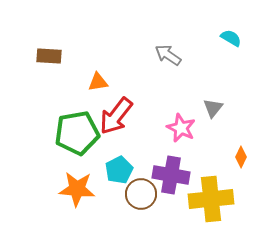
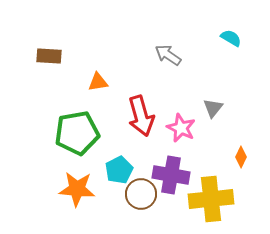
red arrow: moved 25 px right; rotated 54 degrees counterclockwise
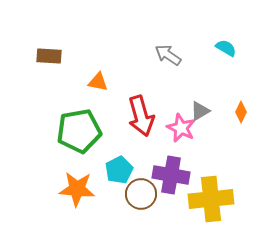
cyan semicircle: moved 5 px left, 10 px down
orange triangle: rotated 20 degrees clockwise
gray triangle: moved 13 px left, 3 px down; rotated 20 degrees clockwise
green pentagon: moved 2 px right, 2 px up
orange diamond: moved 45 px up
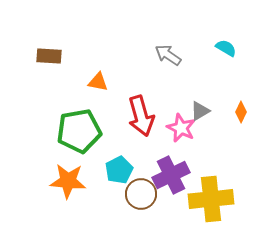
purple cross: rotated 36 degrees counterclockwise
orange star: moved 9 px left, 8 px up
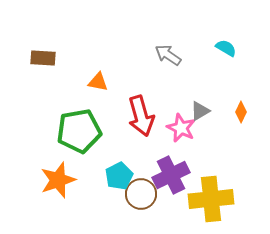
brown rectangle: moved 6 px left, 2 px down
cyan pentagon: moved 6 px down
orange star: moved 10 px left, 1 px up; rotated 24 degrees counterclockwise
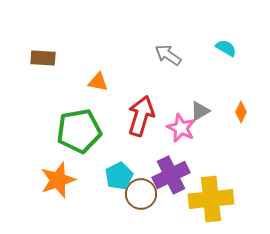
red arrow: rotated 147 degrees counterclockwise
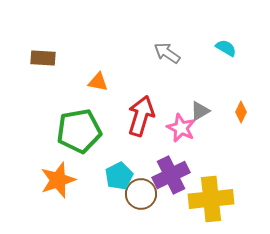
gray arrow: moved 1 px left, 2 px up
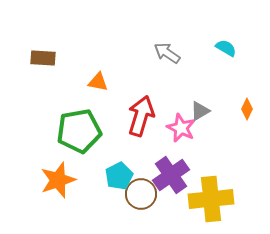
orange diamond: moved 6 px right, 3 px up
purple cross: rotated 9 degrees counterclockwise
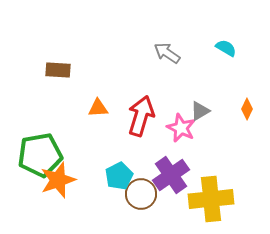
brown rectangle: moved 15 px right, 12 px down
orange triangle: moved 26 px down; rotated 15 degrees counterclockwise
green pentagon: moved 39 px left, 24 px down
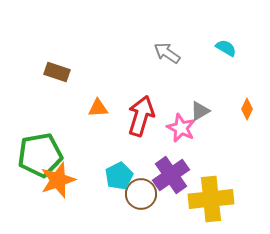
brown rectangle: moved 1 px left, 2 px down; rotated 15 degrees clockwise
